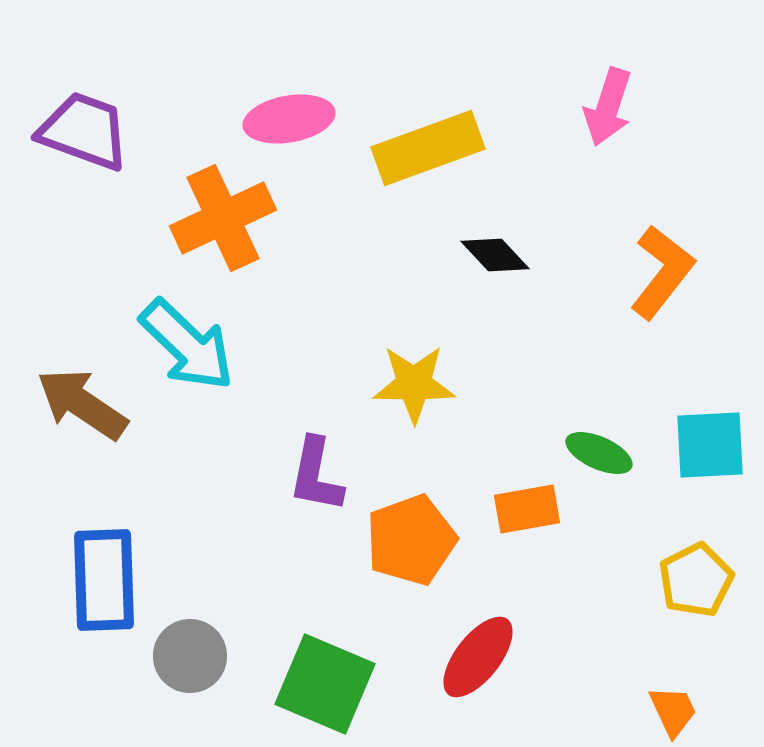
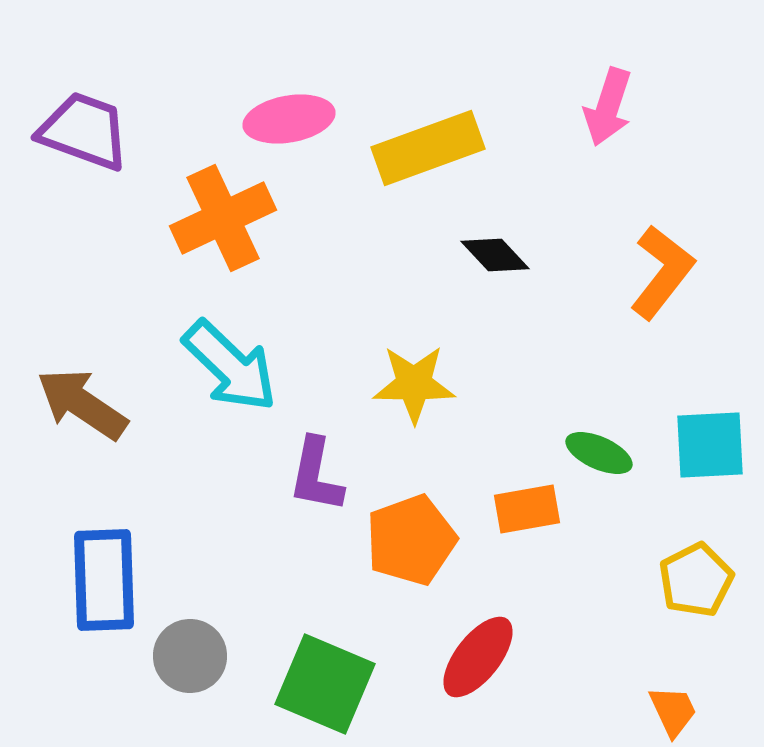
cyan arrow: moved 43 px right, 21 px down
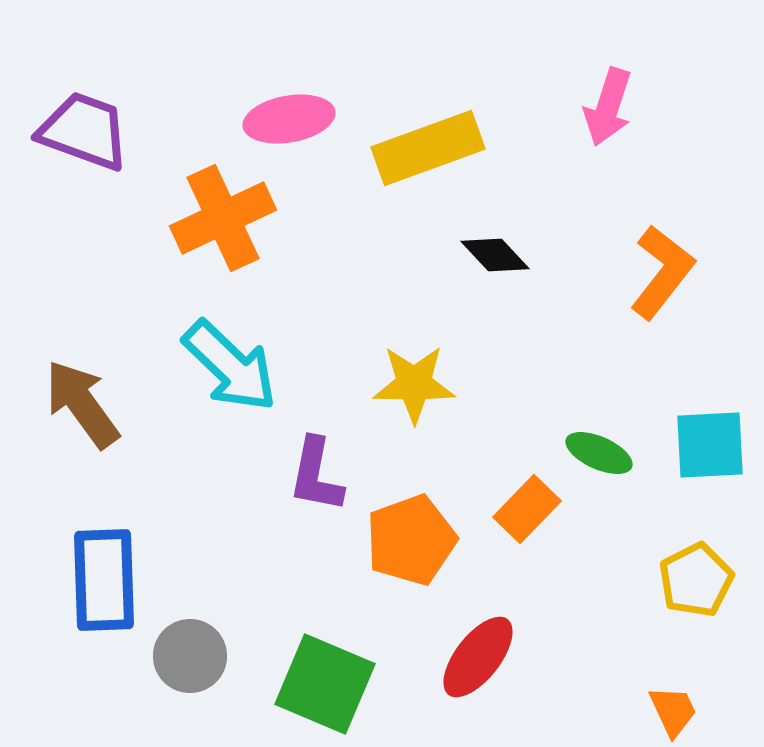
brown arrow: rotated 20 degrees clockwise
orange rectangle: rotated 36 degrees counterclockwise
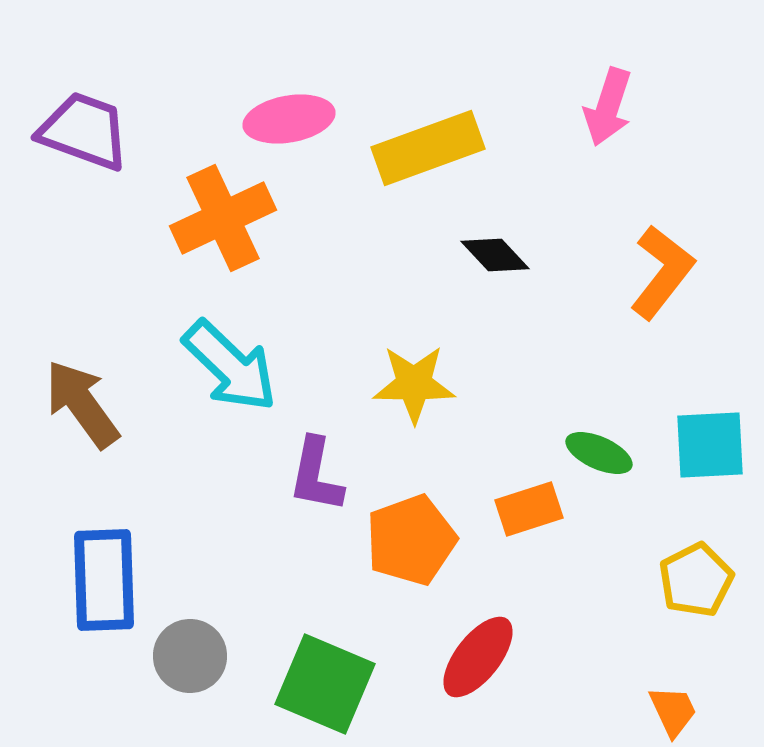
orange rectangle: moved 2 px right; rotated 28 degrees clockwise
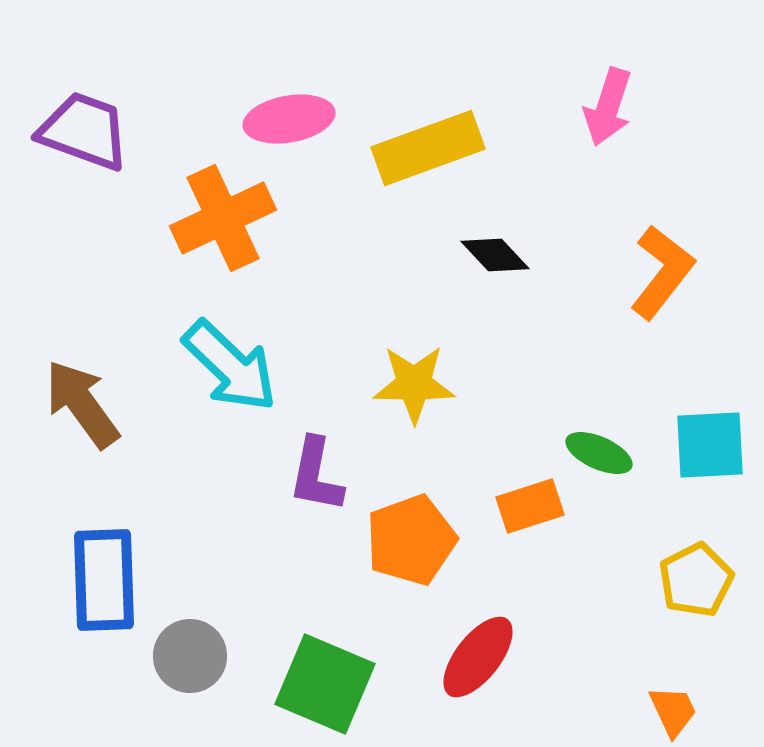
orange rectangle: moved 1 px right, 3 px up
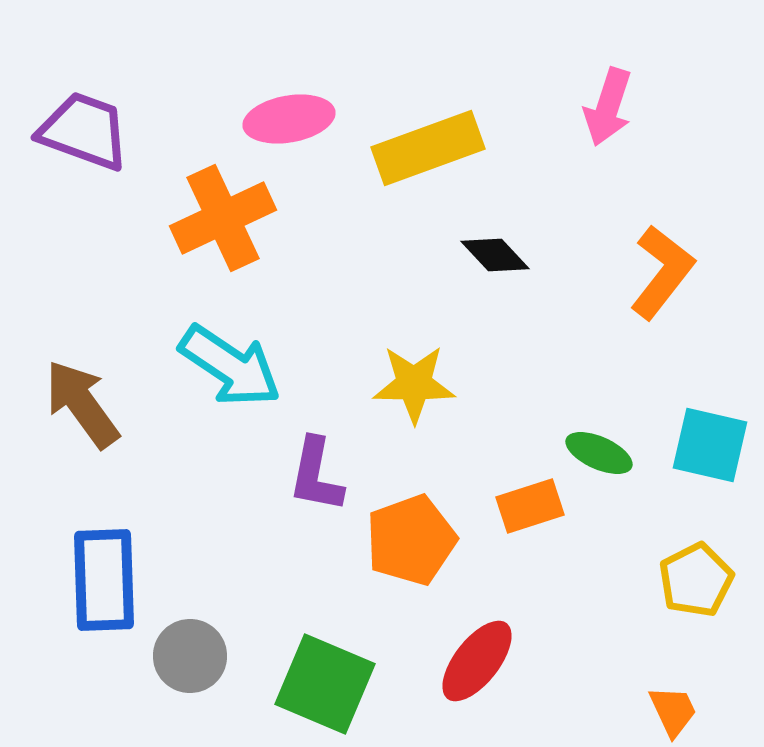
cyan arrow: rotated 10 degrees counterclockwise
cyan square: rotated 16 degrees clockwise
red ellipse: moved 1 px left, 4 px down
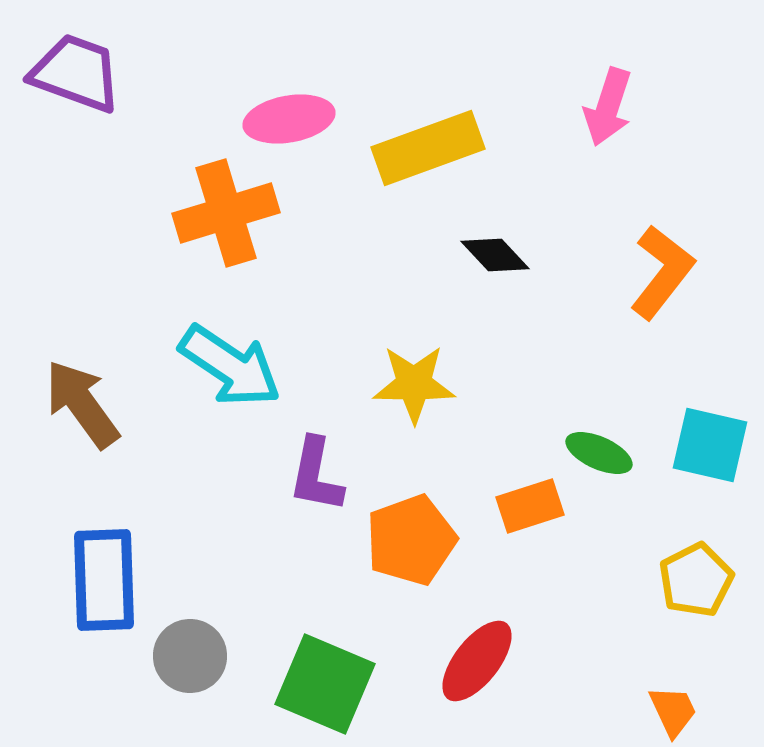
purple trapezoid: moved 8 px left, 58 px up
orange cross: moved 3 px right, 5 px up; rotated 8 degrees clockwise
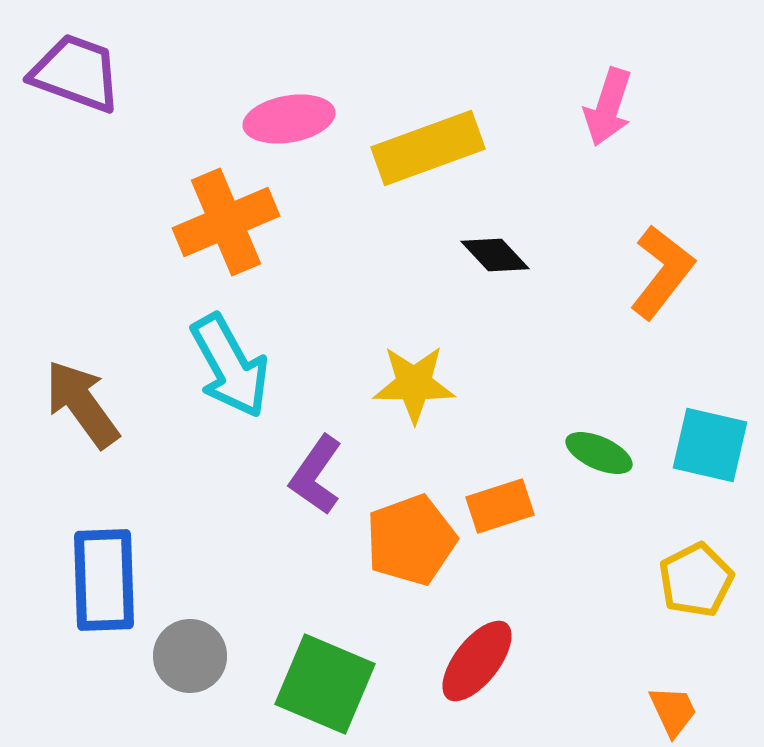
orange cross: moved 9 px down; rotated 6 degrees counterclockwise
cyan arrow: rotated 27 degrees clockwise
purple L-shape: rotated 24 degrees clockwise
orange rectangle: moved 30 px left
